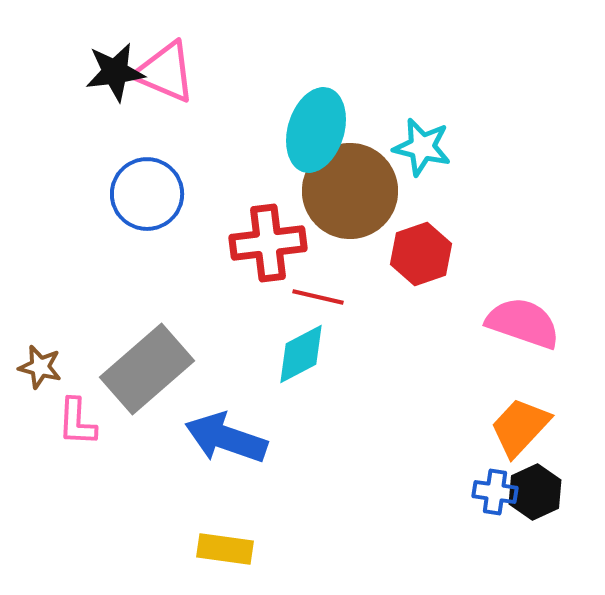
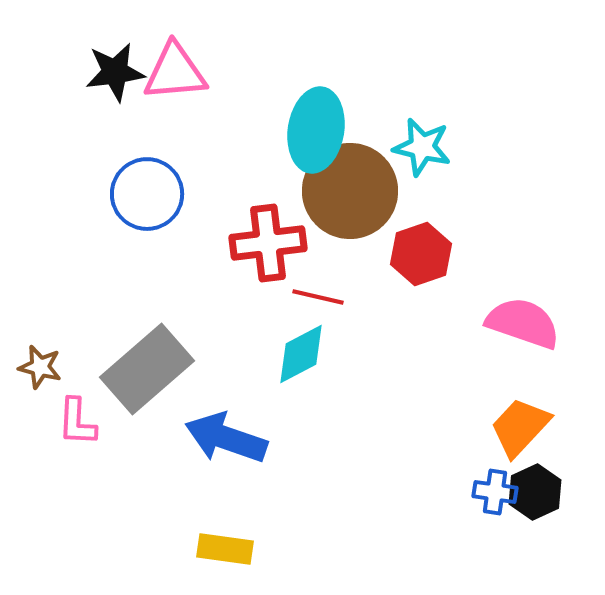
pink triangle: moved 10 px right; rotated 28 degrees counterclockwise
cyan ellipse: rotated 8 degrees counterclockwise
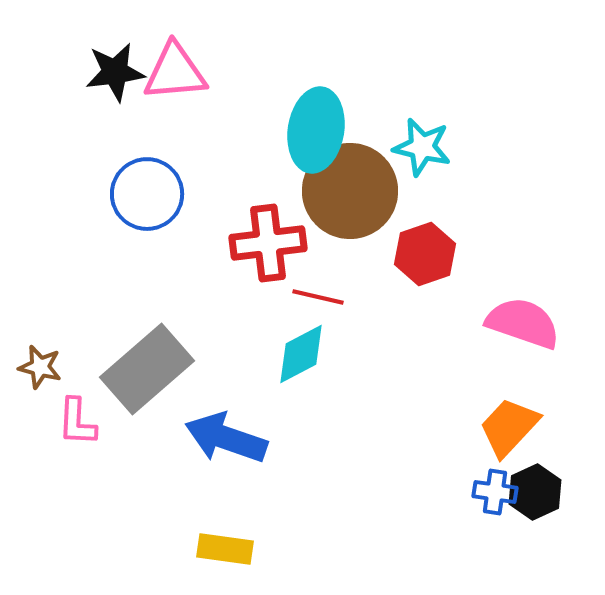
red hexagon: moved 4 px right
orange trapezoid: moved 11 px left
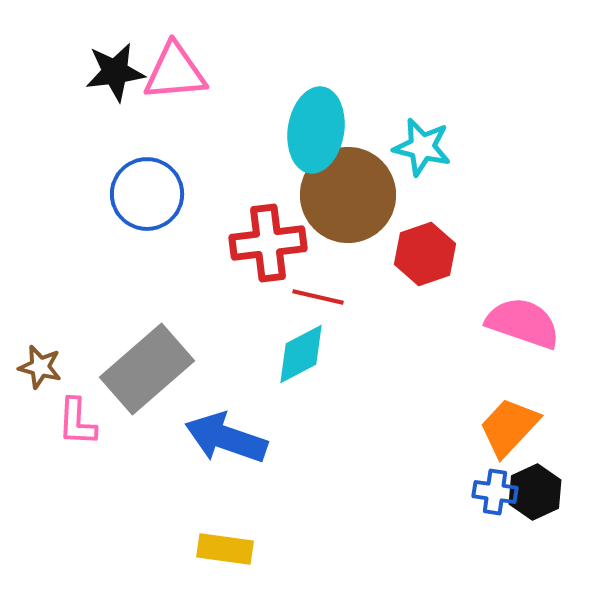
brown circle: moved 2 px left, 4 px down
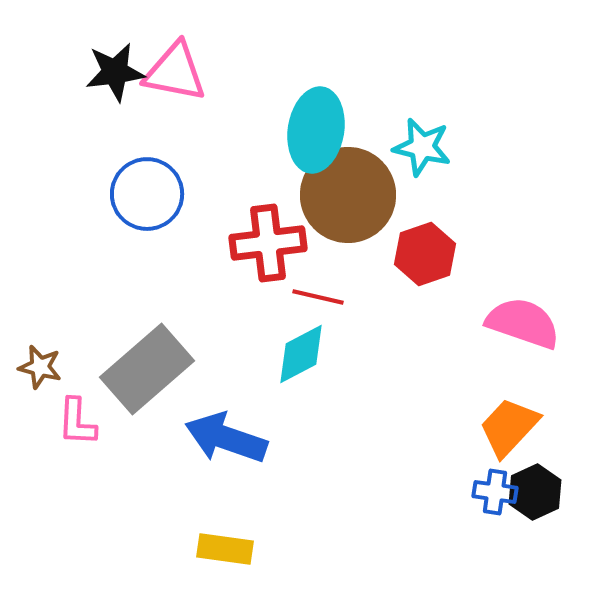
pink triangle: rotated 16 degrees clockwise
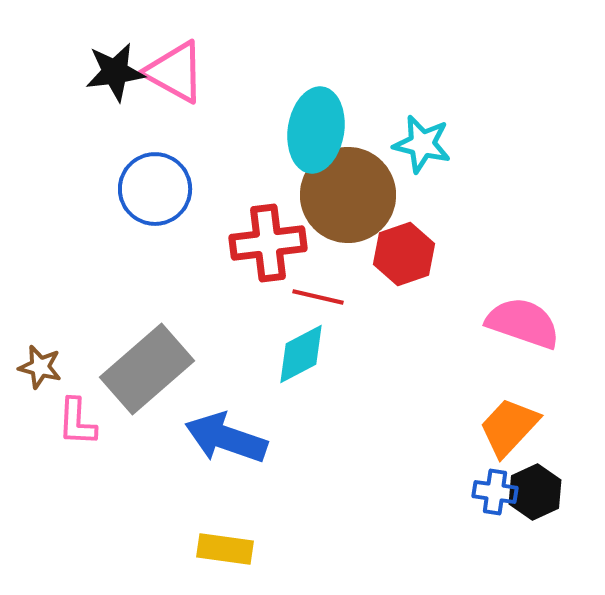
pink triangle: rotated 18 degrees clockwise
cyan star: moved 3 px up
blue circle: moved 8 px right, 5 px up
red hexagon: moved 21 px left
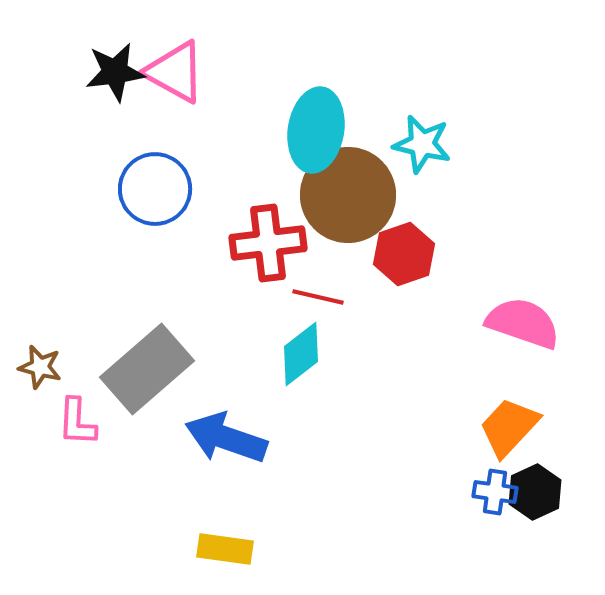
cyan diamond: rotated 10 degrees counterclockwise
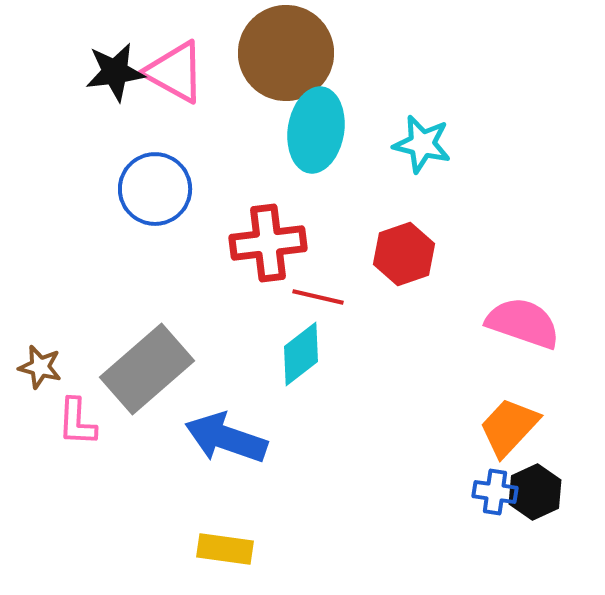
brown circle: moved 62 px left, 142 px up
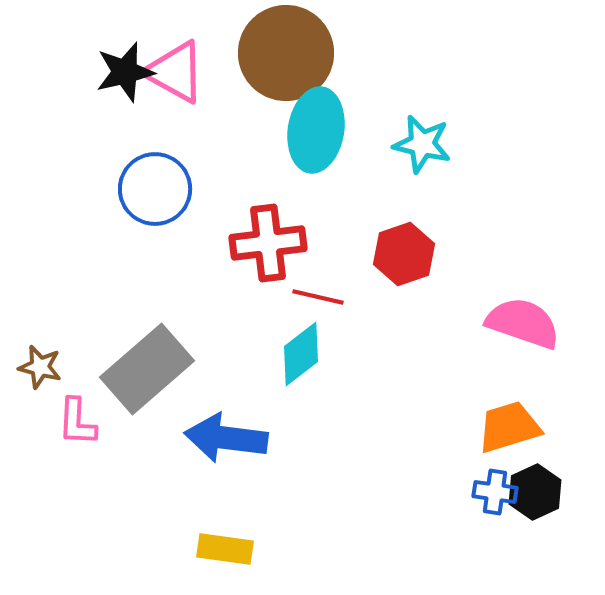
black star: moved 10 px right; rotated 6 degrees counterclockwise
orange trapezoid: rotated 30 degrees clockwise
blue arrow: rotated 12 degrees counterclockwise
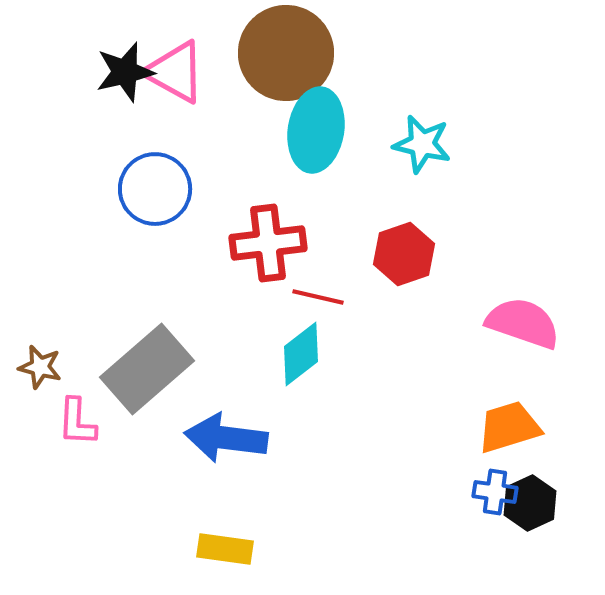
black hexagon: moved 5 px left, 11 px down
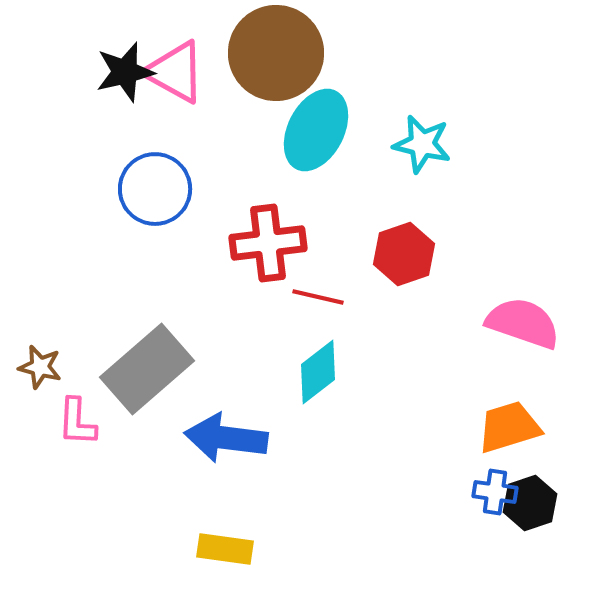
brown circle: moved 10 px left
cyan ellipse: rotated 18 degrees clockwise
cyan diamond: moved 17 px right, 18 px down
black hexagon: rotated 6 degrees clockwise
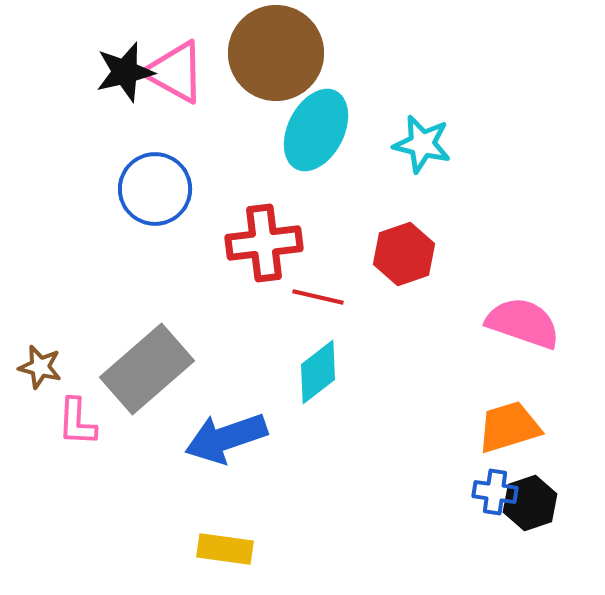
red cross: moved 4 px left
blue arrow: rotated 26 degrees counterclockwise
